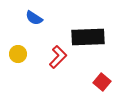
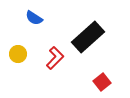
black rectangle: rotated 40 degrees counterclockwise
red L-shape: moved 3 px left, 1 px down
red square: rotated 12 degrees clockwise
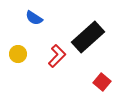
red L-shape: moved 2 px right, 2 px up
red square: rotated 12 degrees counterclockwise
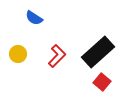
black rectangle: moved 10 px right, 15 px down
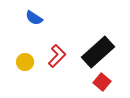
yellow circle: moved 7 px right, 8 px down
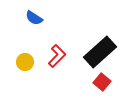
black rectangle: moved 2 px right
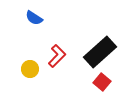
yellow circle: moved 5 px right, 7 px down
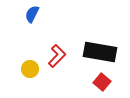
blue semicircle: moved 2 px left, 4 px up; rotated 84 degrees clockwise
black rectangle: rotated 52 degrees clockwise
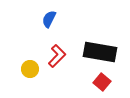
blue semicircle: moved 17 px right, 5 px down
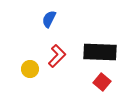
black rectangle: rotated 8 degrees counterclockwise
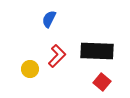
black rectangle: moved 3 px left, 1 px up
